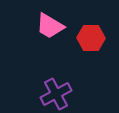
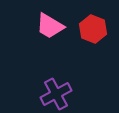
red hexagon: moved 2 px right, 9 px up; rotated 20 degrees clockwise
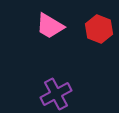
red hexagon: moved 6 px right
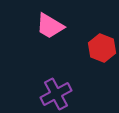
red hexagon: moved 3 px right, 19 px down
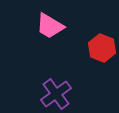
purple cross: rotated 8 degrees counterclockwise
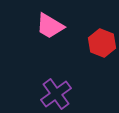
red hexagon: moved 5 px up
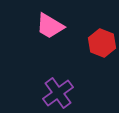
purple cross: moved 2 px right, 1 px up
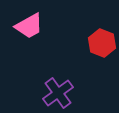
pink trapezoid: moved 21 px left; rotated 60 degrees counterclockwise
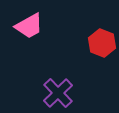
purple cross: rotated 8 degrees counterclockwise
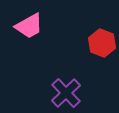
purple cross: moved 8 px right
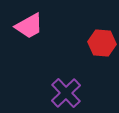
red hexagon: rotated 16 degrees counterclockwise
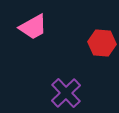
pink trapezoid: moved 4 px right, 1 px down
